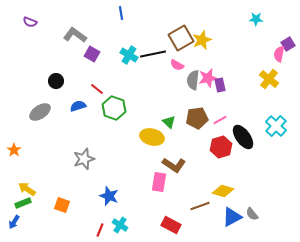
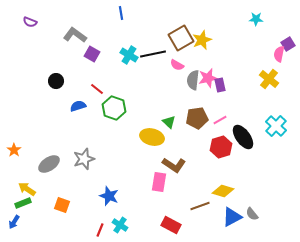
gray ellipse at (40, 112): moved 9 px right, 52 px down
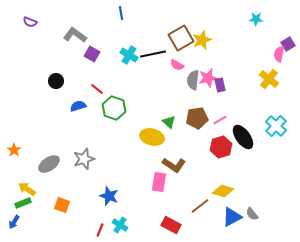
brown line at (200, 206): rotated 18 degrees counterclockwise
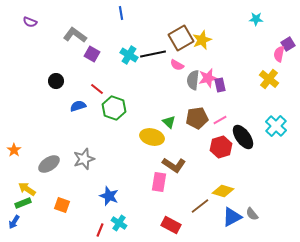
cyan cross at (120, 225): moved 1 px left, 2 px up
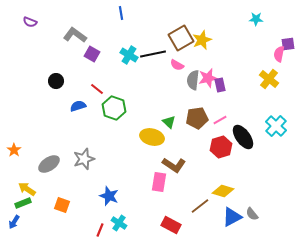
purple square at (288, 44): rotated 24 degrees clockwise
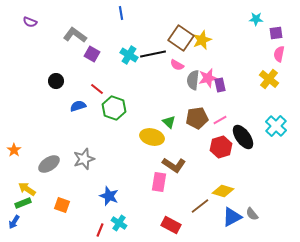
brown square at (181, 38): rotated 25 degrees counterclockwise
purple square at (288, 44): moved 12 px left, 11 px up
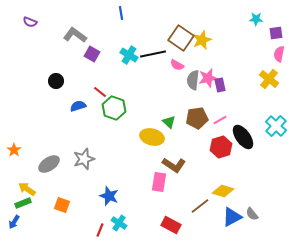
red line at (97, 89): moved 3 px right, 3 px down
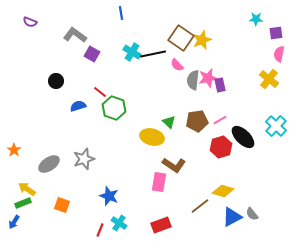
cyan cross at (129, 55): moved 3 px right, 3 px up
pink semicircle at (177, 65): rotated 16 degrees clockwise
brown pentagon at (197, 118): moved 3 px down
black ellipse at (243, 137): rotated 10 degrees counterclockwise
red rectangle at (171, 225): moved 10 px left; rotated 48 degrees counterclockwise
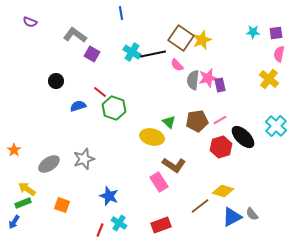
cyan star at (256, 19): moved 3 px left, 13 px down
pink rectangle at (159, 182): rotated 42 degrees counterclockwise
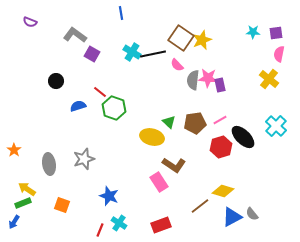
pink star at (208, 78): rotated 18 degrees clockwise
brown pentagon at (197, 121): moved 2 px left, 2 px down
gray ellipse at (49, 164): rotated 65 degrees counterclockwise
